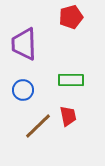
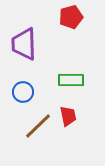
blue circle: moved 2 px down
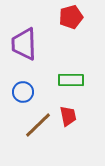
brown line: moved 1 px up
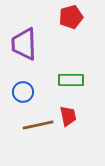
brown line: rotated 32 degrees clockwise
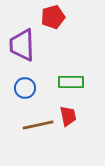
red pentagon: moved 18 px left
purple trapezoid: moved 2 px left, 1 px down
green rectangle: moved 2 px down
blue circle: moved 2 px right, 4 px up
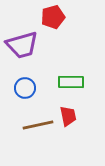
purple trapezoid: rotated 104 degrees counterclockwise
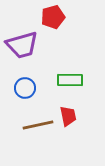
green rectangle: moved 1 px left, 2 px up
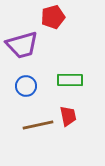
blue circle: moved 1 px right, 2 px up
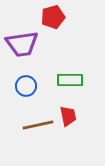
purple trapezoid: moved 1 px up; rotated 8 degrees clockwise
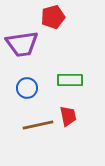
blue circle: moved 1 px right, 2 px down
